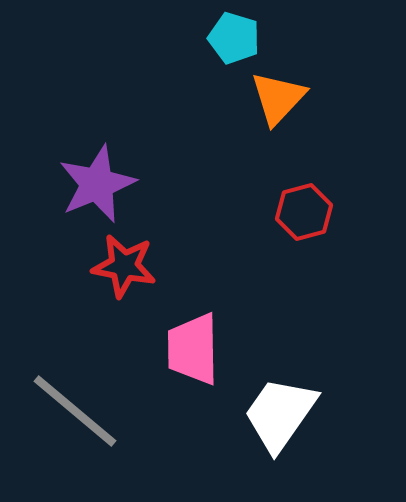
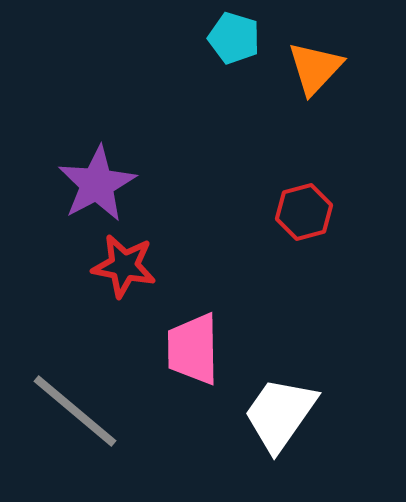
orange triangle: moved 37 px right, 30 px up
purple star: rotated 6 degrees counterclockwise
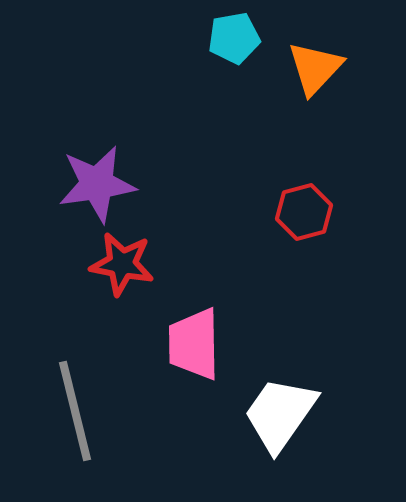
cyan pentagon: rotated 27 degrees counterclockwise
purple star: rotated 20 degrees clockwise
red star: moved 2 px left, 2 px up
pink trapezoid: moved 1 px right, 5 px up
gray line: rotated 36 degrees clockwise
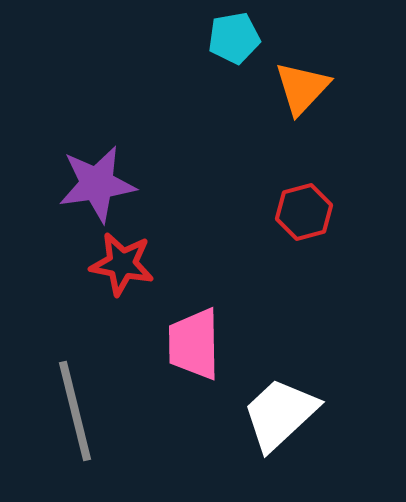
orange triangle: moved 13 px left, 20 px down
white trapezoid: rotated 12 degrees clockwise
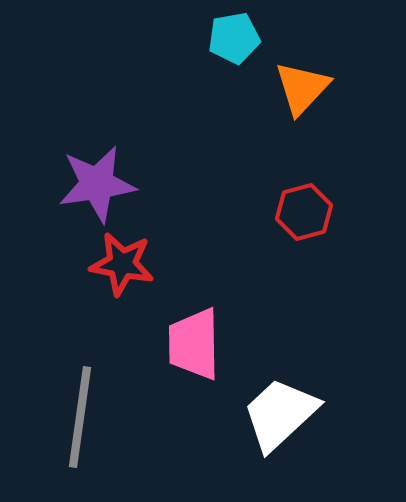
gray line: moved 5 px right, 6 px down; rotated 22 degrees clockwise
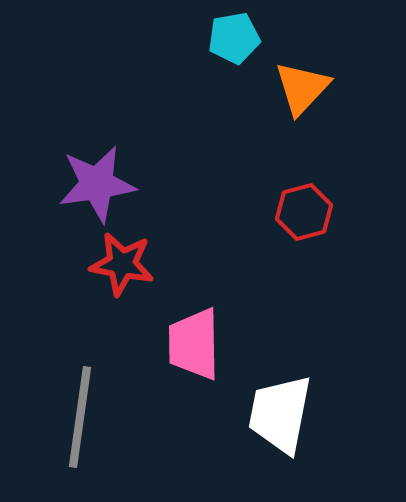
white trapezoid: rotated 36 degrees counterclockwise
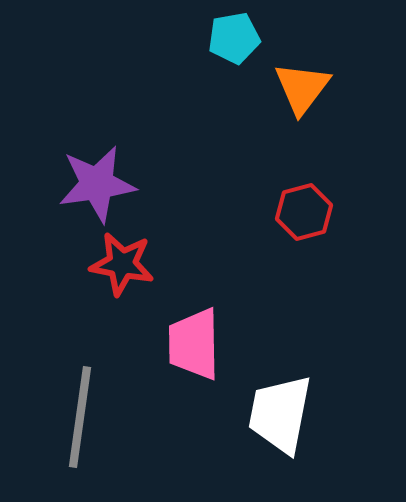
orange triangle: rotated 6 degrees counterclockwise
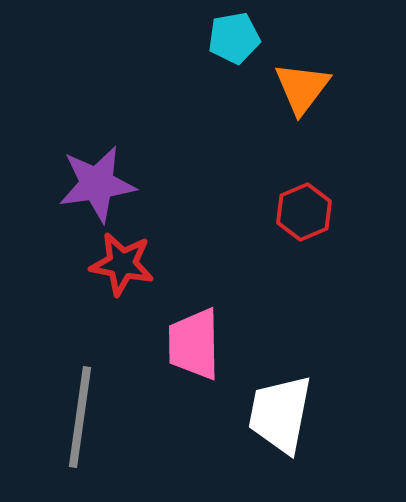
red hexagon: rotated 8 degrees counterclockwise
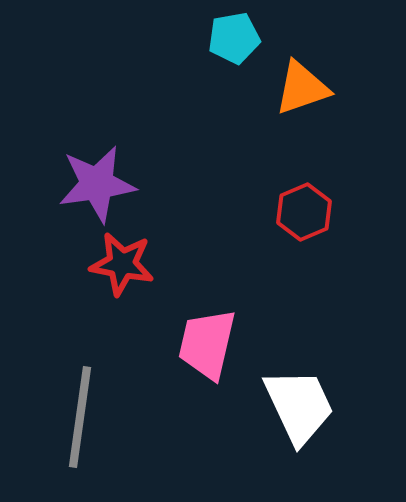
orange triangle: rotated 34 degrees clockwise
pink trapezoid: moved 13 px right; rotated 14 degrees clockwise
white trapezoid: moved 19 px right, 8 px up; rotated 144 degrees clockwise
